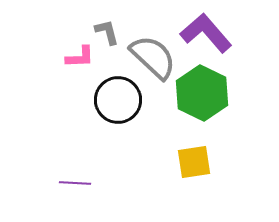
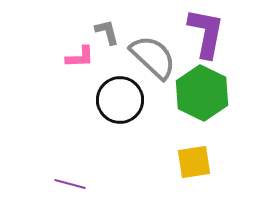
purple L-shape: rotated 52 degrees clockwise
black circle: moved 2 px right
purple line: moved 5 px left, 1 px down; rotated 12 degrees clockwise
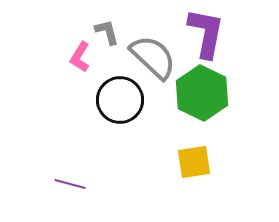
pink L-shape: rotated 124 degrees clockwise
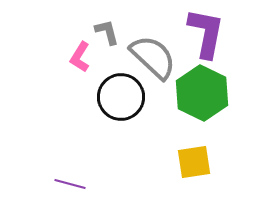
black circle: moved 1 px right, 3 px up
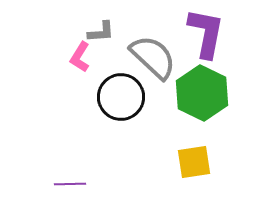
gray L-shape: moved 6 px left; rotated 100 degrees clockwise
purple line: rotated 16 degrees counterclockwise
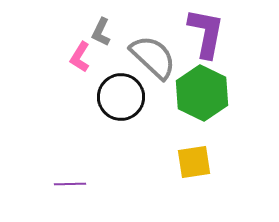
gray L-shape: rotated 120 degrees clockwise
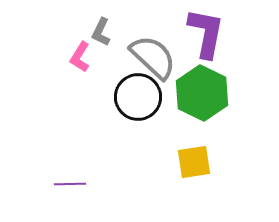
black circle: moved 17 px right
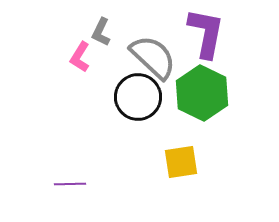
yellow square: moved 13 px left
